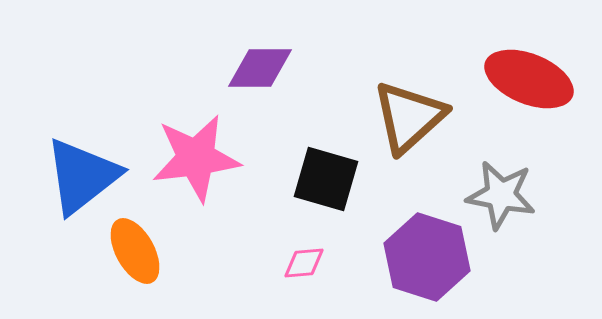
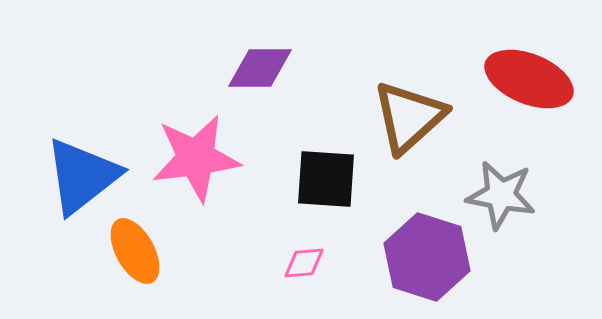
black square: rotated 12 degrees counterclockwise
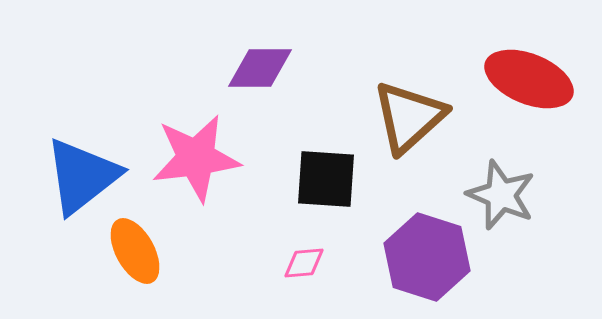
gray star: rotated 12 degrees clockwise
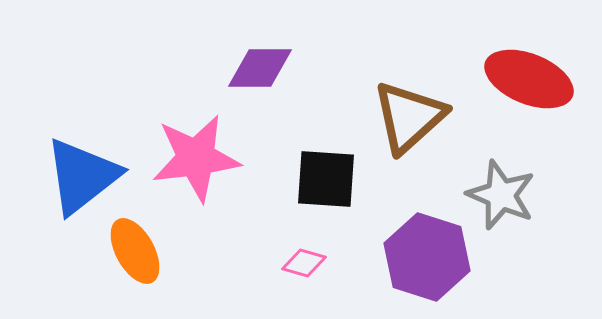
pink diamond: rotated 21 degrees clockwise
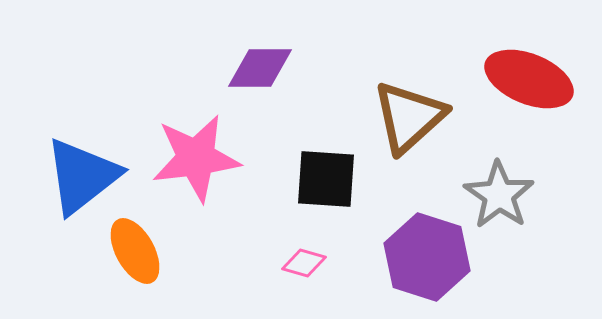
gray star: moved 2 px left; rotated 12 degrees clockwise
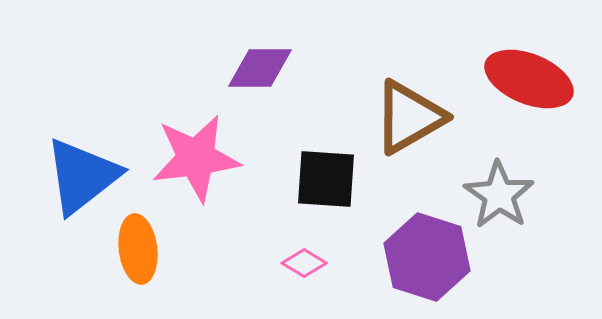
brown triangle: rotated 12 degrees clockwise
orange ellipse: moved 3 px right, 2 px up; rotated 22 degrees clockwise
pink diamond: rotated 15 degrees clockwise
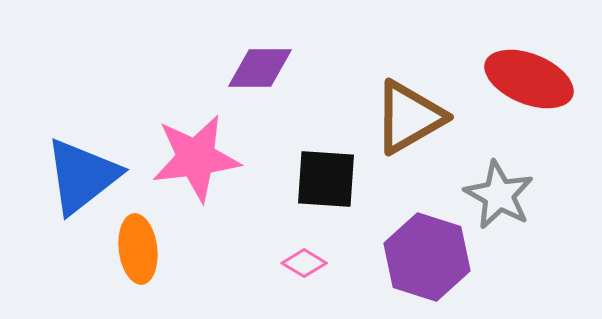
gray star: rotated 6 degrees counterclockwise
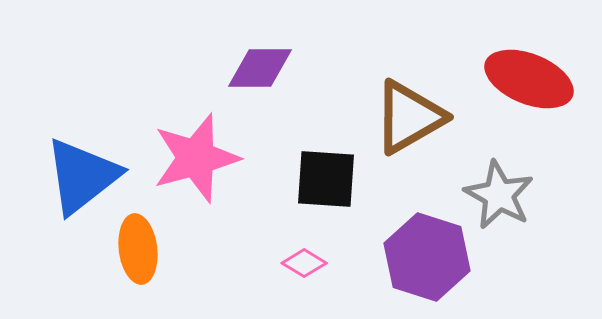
pink star: rotated 8 degrees counterclockwise
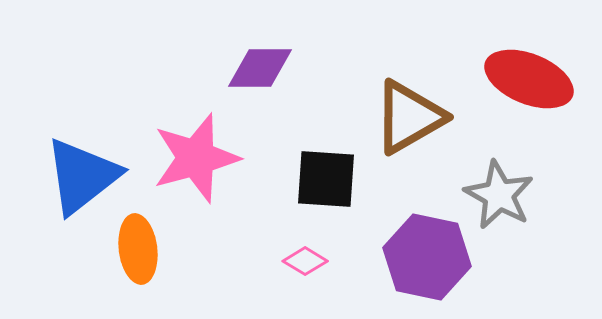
purple hexagon: rotated 6 degrees counterclockwise
pink diamond: moved 1 px right, 2 px up
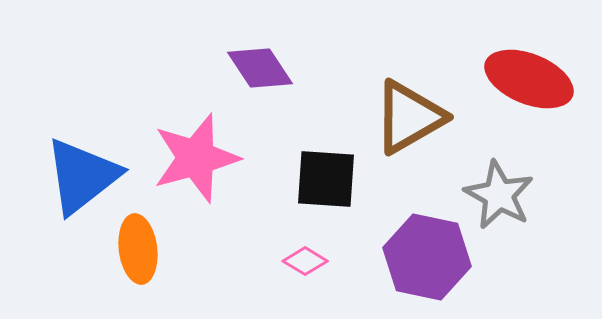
purple diamond: rotated 56 degrees clockwise
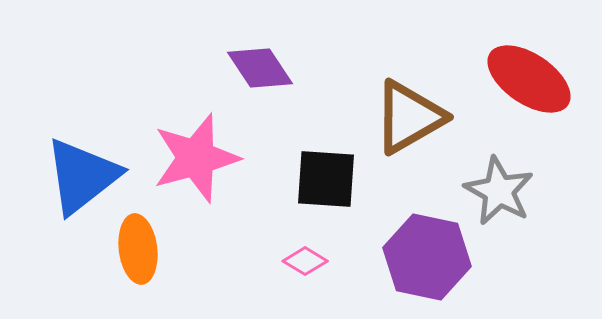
red ellipse: rotated 12 degrees clockwise
gray star: moved 4 px up
